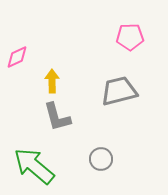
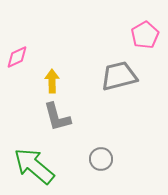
pink pentagon: moved 15 px right, 2 px up; rotated 28 degrees counterclockwise
gray trapezoid: moved 15 px up
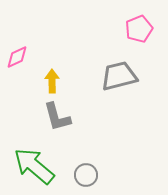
pink pentagon: moved 6 px left, 6 px up; rotated 8 degrees clockwise
gray circle: moved 15 px left, 16 px down
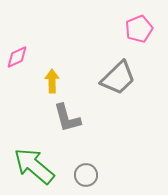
gray trapezoid: moved 1 px left, 2 px down; rotated 150 degrees clockwise
gray L-shape: moved 10 px right, 1 px down
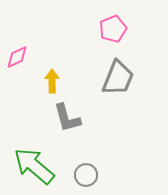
pink pentagon: moved 26 px left
gray trapezoid: rotated 24 degrees counterclockwise
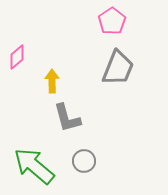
pink pentagon: moved 1 px left, 8 px up; rotated 12 degrees counterclockwise
pink diamond: rotated 15 degrees counterclockwise
gray trapezoid: moved 10 px up
gray circle: moved 2 px left, 14 px up
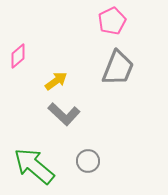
pink pentagon: rotated 8 degrees clockwise
pink diamond: moved 1 px right, 1 px up
yellow arrow: moved 4 px right; rotated 55 degrees clockwise
gray L-shape: moved 3 px left, 4 px up; rotated 32 degrees counterclockwise
gray circle: moved 4 px right
